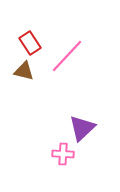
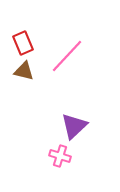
red rectangle: moved 7 px left; rotated 10 degrees clockwise
purple triangle: moved 8 px left, 2 px up
pink cross: moved 3 px left, 2 px down; rotated 15 degrees clockwise
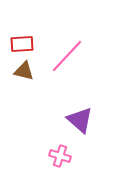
red rectangle: moved 1 px left, 1 px down; rotated 70 degrees counterclockwise
purple triangle: moved 6 px right, 6 px up; rotated 36 degrees counterclockwise
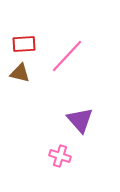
red rectangle: moved 2 px right
brown triangle: moved 4 px left, 2 px down
purple triangle: rotated 8 degrees clockwise
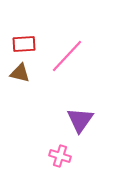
purple triangle: rotated 16 degrees clockwise
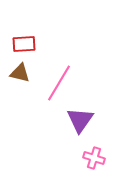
pink line: moved 8 px left, 27 px down; rotated 12 degrees counterclockwise
pink cross: moved 34 px right, 2 px down
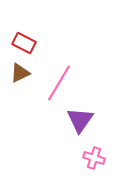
red rectangle: moved 1 px up; rotated 30 degrees clockwise
brown triangle: rotated 40 degrees counterclockwise
